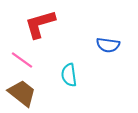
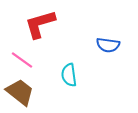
brown trapezoid: moved 2 px left, 1 px up
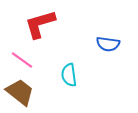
blue semicircle: moved 1 px up
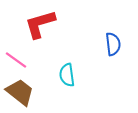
blue semicircle: moved 5 px right; rotated 105 degrees counterclockwise
pink line: moved 6 px left
cyan semicircle: moved 2 px left
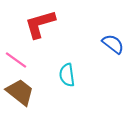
blue semicircle: rotated 45 degrees counterclockwise
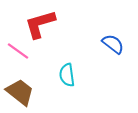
pink line: moved 2 px right, 9 px up
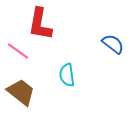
red L-shape: rotated 64 degrees counterclockwise
brown trapezoid: moved 1 px right
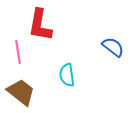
red L-shape: moved 1 px down
blue semicircle: moved 3 px down
pink line: moved 1 px down; rotated 45 degrees clockwise
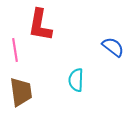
pink line: moved 3 px left, 2 px up
cyan semicircle: moved 9 px right, 5 px down; rotated 10 degrees clockwise
brown trapezoid: rotated 44 degrees clockwise
